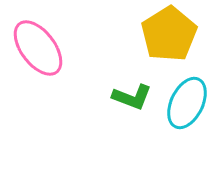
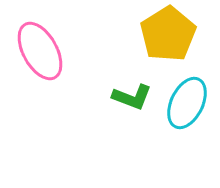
yellow pentagon: moved 1 px left
pink ellipse: moved 2 px right, 3 px down; rotated 8 degrees clockwise
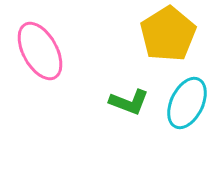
green L-shape: moved 3 px left, 5 px down
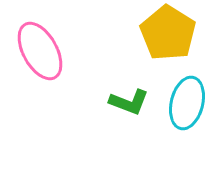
yellow pentagon: moved 1 px up; rotated 8 degrees counterclockwise
cyan ellipse: rotated 12 degrees counterclockwise
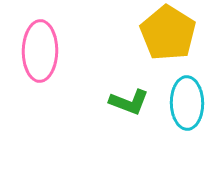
pink ellipse: rotated 30 degrees clockwise
cyan ellipse: rotated 15 degrees counterclockwise
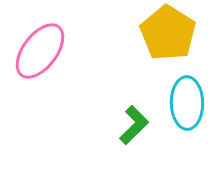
pink ellipse: rotated 36 degrees clockwise
green L-shape: moved 5 px right, 23 px down; rotated 66 degrees counterclockwise
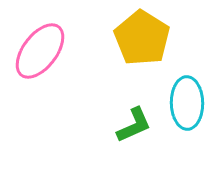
yellow pentagon: moved 26 px left, 5 px down
green L-shape: rotated 21 degrees clockwise
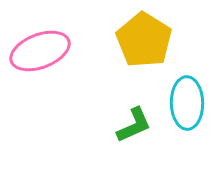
yellow pentagon: moved 2 px right, 2 px down
pink ellipse: rotated 32 degrees clockwise
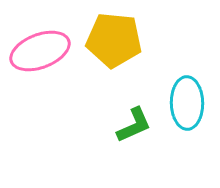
yellow pentagon: moved 30 px left; rotated 26 degrees counterclockwise
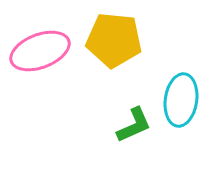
cyan ellipse: moved 6 px left, 3 px up; rotated 9 degrees clockwise
